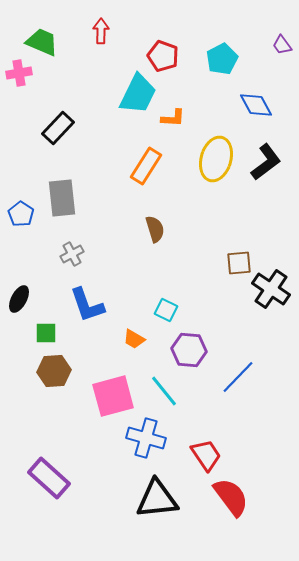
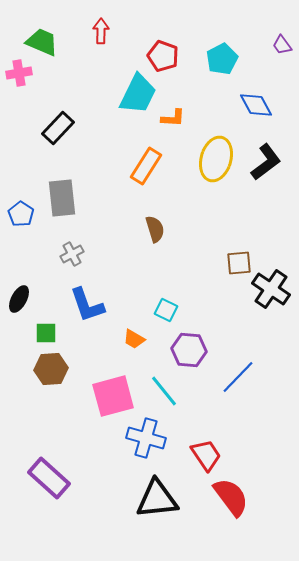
brown hexagon: moved 3 px left, 2 px up
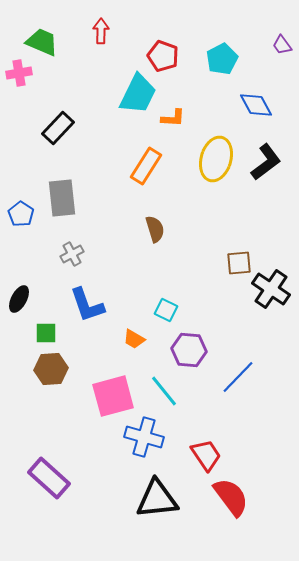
blue cross: moved 2 px left, 1 px up
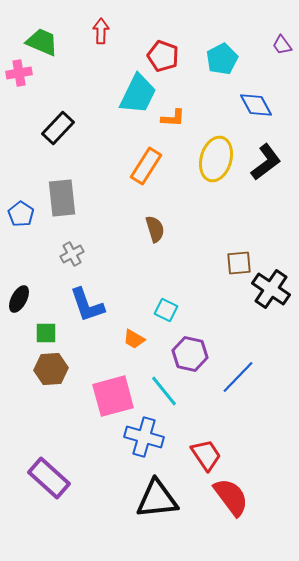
purple hexagon: moved 1 px right, 4 px down; rotated 8 degrees clockwise
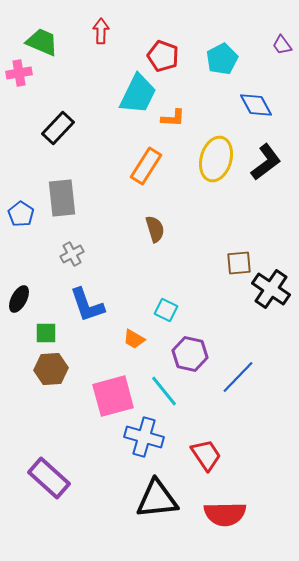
red semicircle: moved 6 px left, 17 px down; rotated 126 degrees clockwise
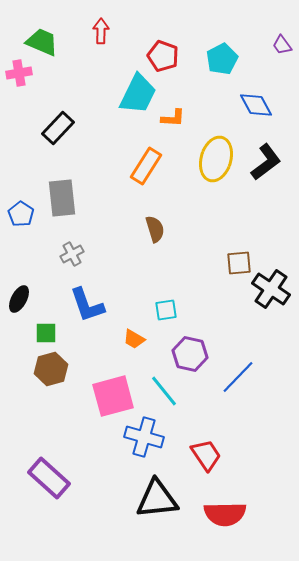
cyan square: rotated 35 degrees counterclockwise
brown hexagon: rotated 12 degrees counterclockwise
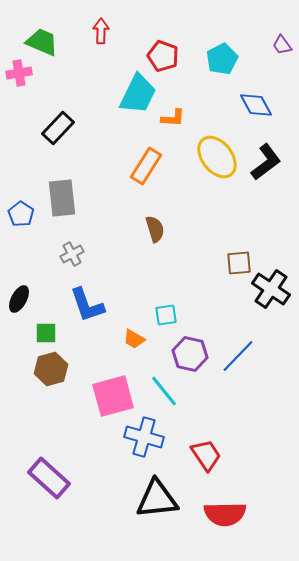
yellow ellipse: moved 1 px right, 2 px up; rotated 54 degrees counterclockwise
cyan square: moved 5 px down
blue line: moved 21 px up
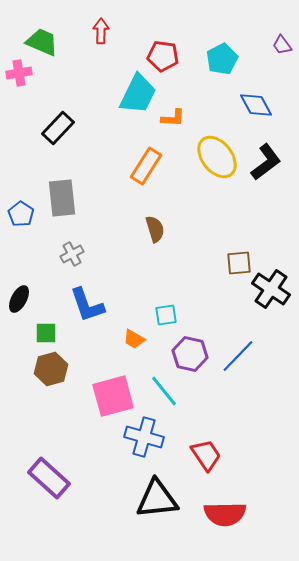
red pentagon: rotated 12 degrees counterclockwise
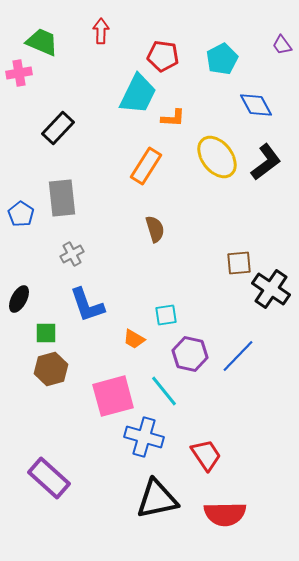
black triangle: rotated 6 degrees counterclockwise
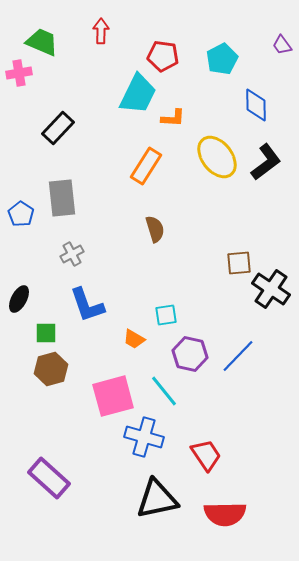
blue diamond: rotated 28 degrees clockwise
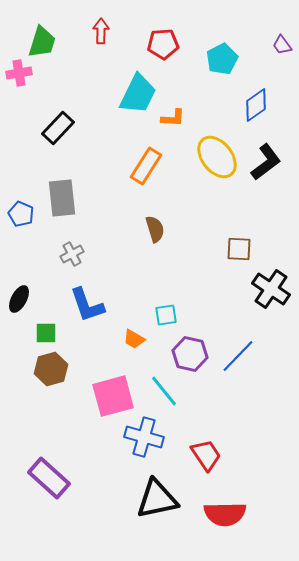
green trapezoid: rotated 84 degrees clockwise
red pentagon: moved 12 px up; rotated 12 degrees counterclockwise
blue diamond: rotated 56 degrees clockwise
blue pentagon: rotated 10 degrees counterclockwise
brown square: moved 14 px up; rotated 8 degrees clockwise
